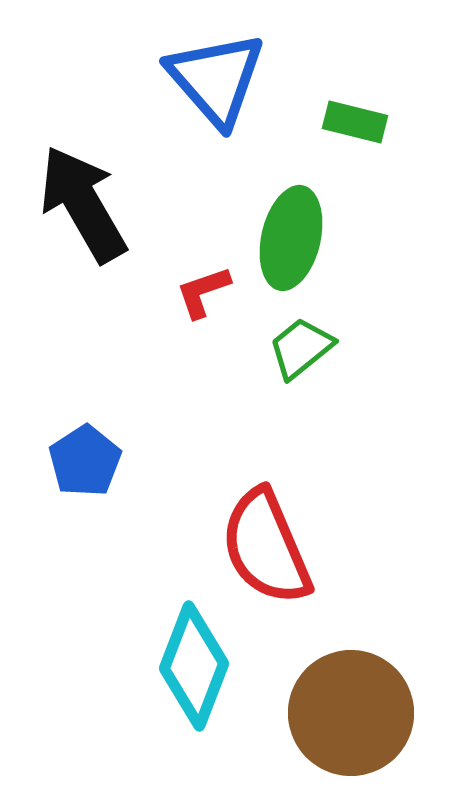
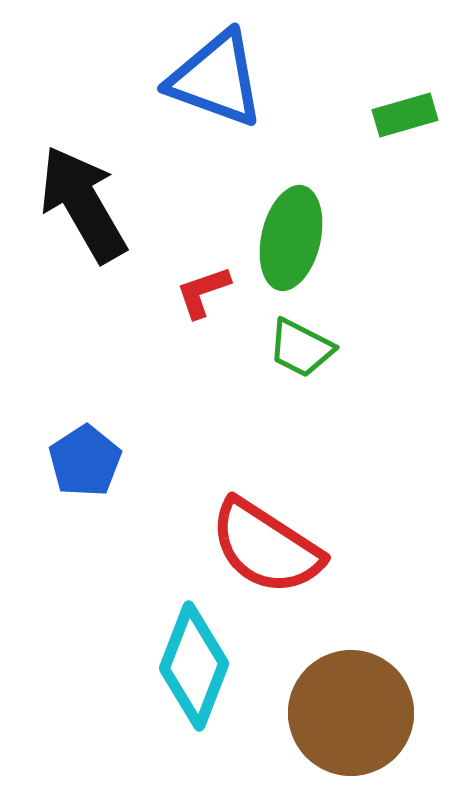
blue triangle: rotated 29 degrees counterclockwise
green rectangle: moved 50 px right, 7 px up; rotated 30 degrees counterclockwise
green trapezoid: rotated 114 degrees counterclockwise
red semicircle: rotated 34 degrees counterclockwise
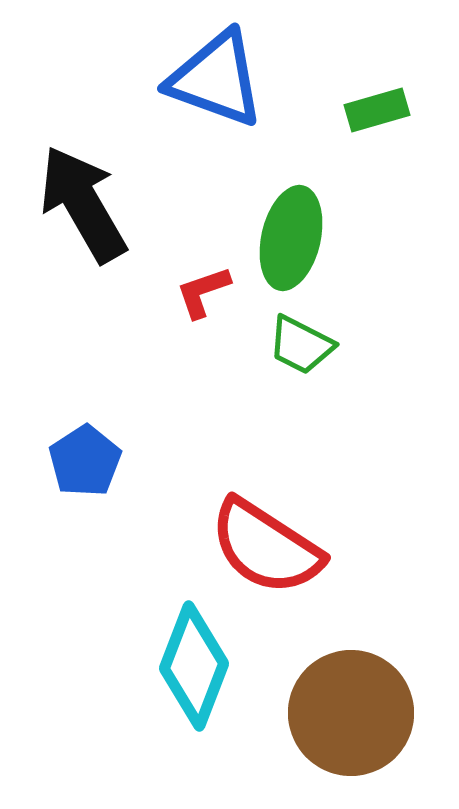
green rectangle: moved 28 px left, 5 px up
green trapezoid: moved 3 px up
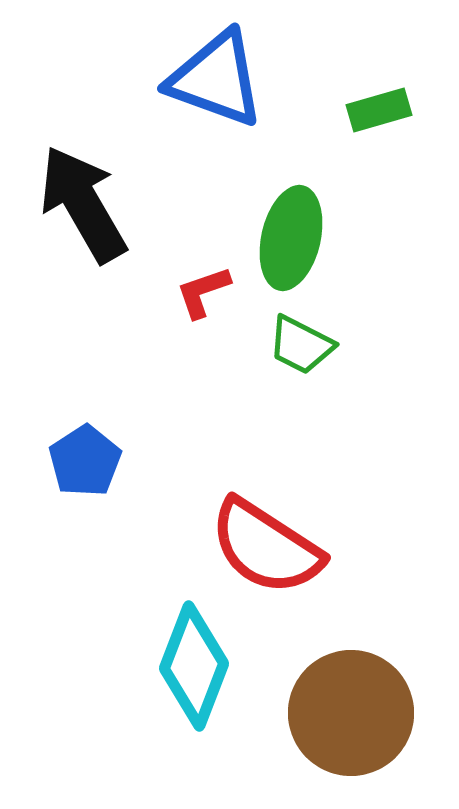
green rectangle: moved 2 px right
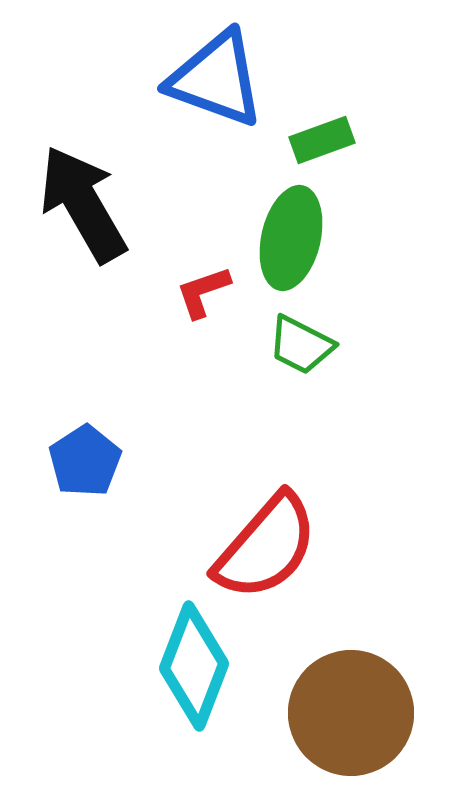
green rectangle: moved 57 px left, 30 px down; rotated 4 degrees counterclockwise
red semicircle: rotated 82 degrees counterclockwise
